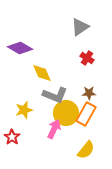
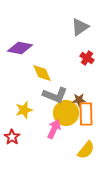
purple diamond: rotated 20 degrees counterclockwise
brown star: moved 10 px left, 7 px down
orange rectangle: rotated 30 degrees counterclockwise
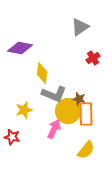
red cross: moved 6 px right; rotated 24 degrees clockwise
yellow diamond: rotated 30 degrees clockwise
gray L-shape: moved 1 px left, 1 px up
brown star: moved 1 px up; rotated 16 degrees clockwise
yellow circle: moved 2 px right, 2 px up
red star: rotated 21 degrees counterclockwise
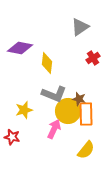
yellow diamond: moved 5 px right, 10 px up
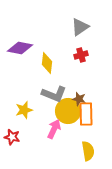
red cross: moved 12 px left, 3 px up; rotated 16 degrees clockwise
yellow semicircle: moved 2 px right, 1 px down; rotated 48 degrees counterclockwise
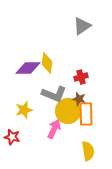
gray triangle: moved 2 px right, 1 px up
purple diamond: moved 8 px right, 20 px down; rotated 10 degrees counterclockwise
red cross: moved 22 px down
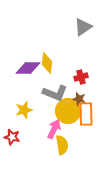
gray triangle: moved 1 px right, 1 px down
gray L-shape: moved 1 px right, 1 px up
yellow semicircle: moved 26 px left, 6 px up
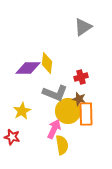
yellow star: moved 2 px left, 1 px down; rotated 12 degrees counterclockwise
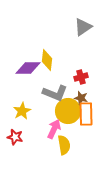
yellow diamond: moved 3 px up
brown star: moved 2 px right, 1 px up
red star: moved 3 px right
yellow semicircle: moved 2 px right
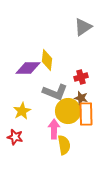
gray L-shape: moved 1 px up
pink arrow: rotated 24 degrees counterclockwise
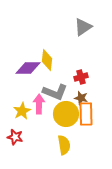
yellow circle: moved 2 px left, 3 px down
pink arrow: moved 15 px left, 25 px up
